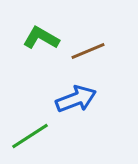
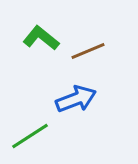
green L-shape: rotated 9 degrees clockwise
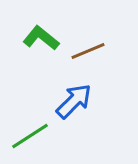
blue arrow: moved 2 px left, 2 px down; rotated 24 degrees counterclockwise
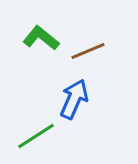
blue arrow: moved 2 px up; rotated 21 degrees counterclockwise
green line: moved 6 px right
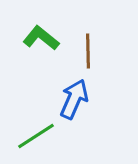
brown line: rotated 68 degrees counterclockwise
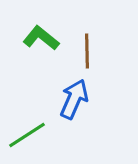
brown line: moved 1 px left
green line: moved 9 px left, 1 px up
